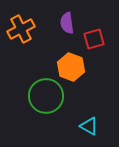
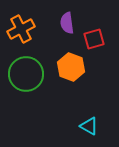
green circle: moved 20 px left, 22 px up
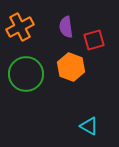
purple semicircle: moved 1 px left, 4 px down
orange cross: moved 1 px left, 2 px up
red square: moved 1 px down
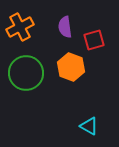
purple semicircle: moved 1 px left
green circle: moved 1 px up
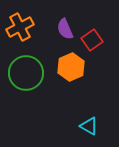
purple semicircle: moved 2 px down; rotated 15 degrees counterclockwise
red square: moved 2 px left; rotated 20 degrees counterclockwise
orange hexagon: rotated 16 degrees clockwise
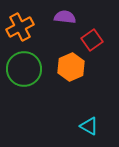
purple semicircle: moved 12 px up; rotated 120 degrees clockwise
green circle: moved 2 px left, 4 px up
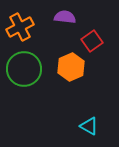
red square: moved 1 px down
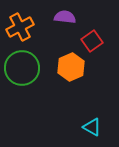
green circle: moved 2 px left, 1 px up
cyan triangle: moved 3 px right, 1 px down
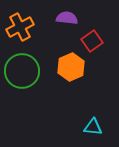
purple semicircle: moved 2 px right, 1 px down
green circle: moved 3 px down
cyan triangle: moved 1 px right; rotated 24 degrees counterclockwise
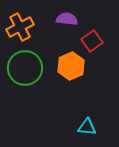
purple semicircle: moved 1 px down
orange hexagon: moved 1 px up
green circle: moved 3 px right, 3 px up
cyan triangle: moved 6 px left
